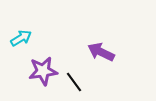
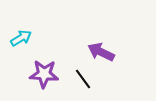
purple star: moved 1 px right, 3 px down; rotated 12 degrees clockwise
black line: moved 9 px right, 3 px up
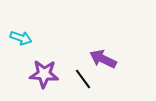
cyan arrow: rotated 50 degrees clockwise
purple arrow: moved 2 px right, 7 px down
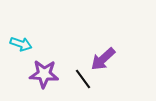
cyan arrow: moved 6 px down
purple arrow: rotated 68 degrees counterclockwise
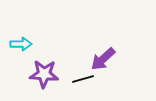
cyan arrow: rotated 20 degrees counterclockwise
black line: rotated 70 degrees counterclockwise
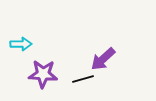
purple star: moved 1 px left
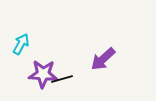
cyan arrow: rotated 60 degrees counterclockwise
black line: moved 21 px left
